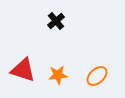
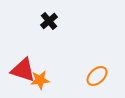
black cross: moved 7 px left
orange star: moved 18 px left, 5 px down
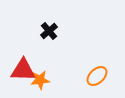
black cross: moved 10 px down
red triangle: rotated 16 degrees counterclockwise
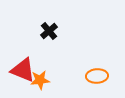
red triangle: rotated 20 degrees clockwise
orange ellipse: rotated 40 degrees clockwise
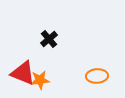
black cross: moved 8 px down
red triangle: moved 3 px down
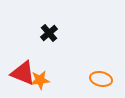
black cross: moved 6 px up
orange ellipse: moved 4 px right, 3 px down; rotated 15 degrees clockwise
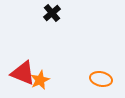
black cross: moved 3 px right, 20 px up
orange star: rotated 18 degrees counterclockwise
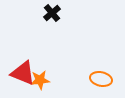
orange star: rotated 18 degrees clockwise
